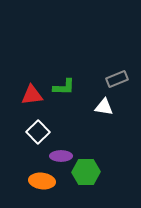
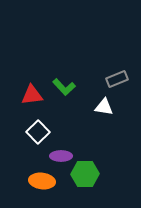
green L-shape: rotated 45 degrees clockwise
green hexagon: moved 1 px left, 2 px down
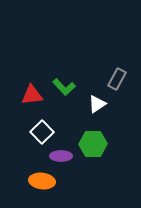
gray rectangle: rotated 40 degrees counterclockwise
white triangle: moved 7 px left, 3 px up; rotated 42 degrees counterclockwise
white square: moved 4 px right
green hexagon: moved 8 px right, 30 px up
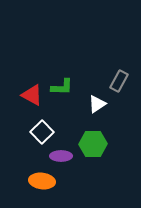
gray rectangle: moved 2 px right, 2 px down
green L-shape: moved 2 px left; rotated 45 degrees counterclockwise
red triangle: rotated 35 degrees clockwise
